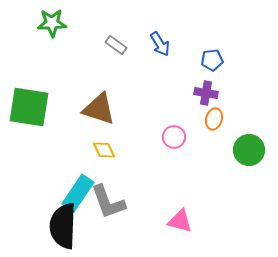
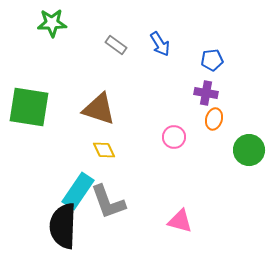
cyan rectangle: moved 2 px up
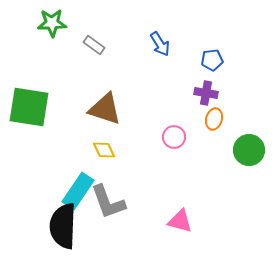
gray rectangle: moved 22 px left
brown triangle: moved 6 px right
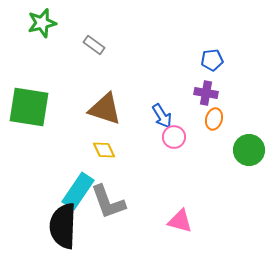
green star: moved 10 px left; rotated 12 degrees counterclockwise
blue arrow: moved 2 px right, 72 px down
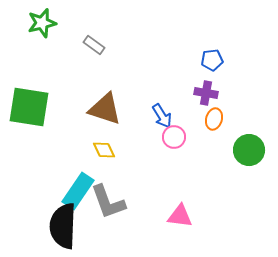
pink triangle: moved 5 px up; rotated 8 degrees counterclockwise
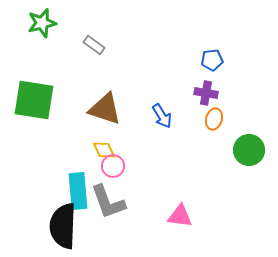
green square: moved 5 px right, 7 px up
pink circle: moved 61 px left, 29 px down
cyan rectangle: rotated 39 degrees counterclockwise
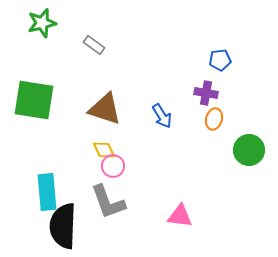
blue pentagon: moved 8 px right
cyan rectangle: moved 31 px left, 1 px down
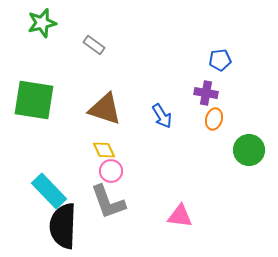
pink circle: moved 2 px left, 5 px down
cyan rectangle: moved 2 px right, 1 px up; rotated 39 degrees counterclockwise
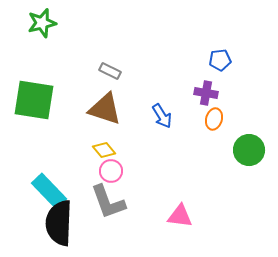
gray rectangle: moved 16 px right, 26 px down; rotated 10 degrees counterclockwise
yellow diamond: rotated 15 degrees counterclockwise
black semicircle: moved 4 px left, 3 px up
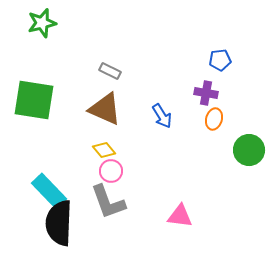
brown triangle: rotated 6 degrees clockwise
